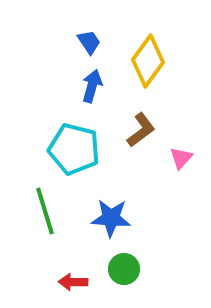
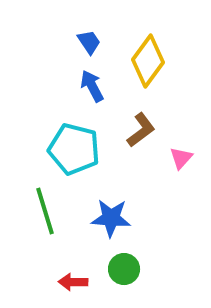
blue arrow: rotated 44 degrees counterclockwise
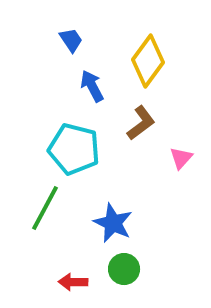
blue trapezoid: moved 18 px left, 2 px up
brown L-shape: moved 7 px up
green line: moved 3 px up; rotated 45 degrees clockwise
blue star: moved 2 px right, 5 px down; rotated 21 degrees clockwise
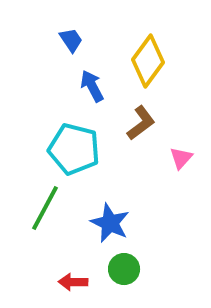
blue star: moved 3 px left
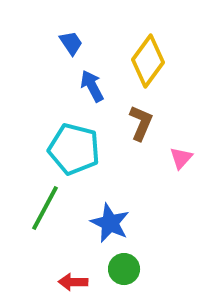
blue trapezoid: moved 3 px down
brown L-shape: rotated 30 degrees counterclockwise
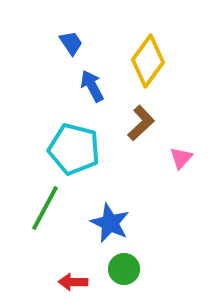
brown L-shape: rotated 24 degrees clockwise
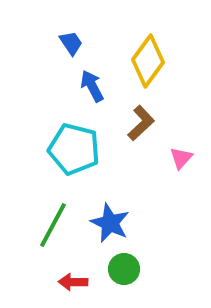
green line: moved 8 px right, 17 px down
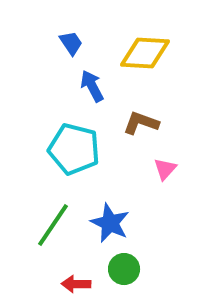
yellow diamond: moved 3 px left, 8 px up; rotated 57 degrees clockwise
brown L-shape: rotated 117 degrees counterclockwise
pink triangle: moved 16 px left, 11 px down
green line: rotated 6 degrees clockwise
red arrow: moved 3 px right, 2 px down
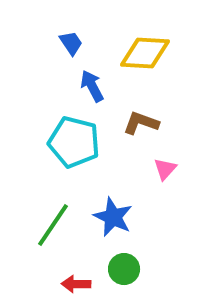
cyan pentagon: moved 7 px up
blue star: moved 3 px right, 6 px up
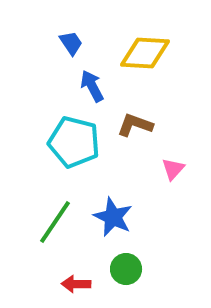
brown L-shape: moved 6 px left, 2 px down
pink triangle: moved 8 px right
green line: moved 2 px right, 3 px up
green circle: moved 2 px right
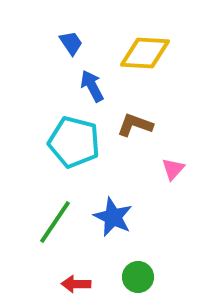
green circle: moved 12 px right, 8 px down
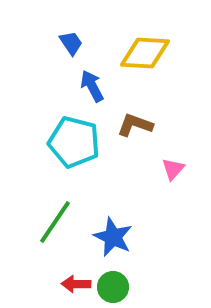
blue star: moved 20 px down
green circle: moved 25 px left, 10 px down
